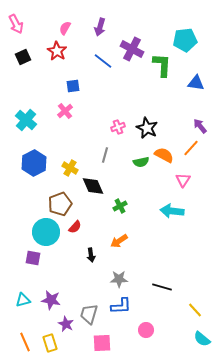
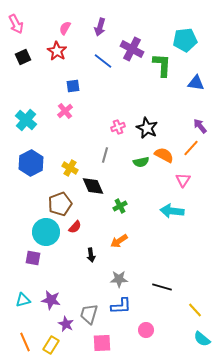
blue hexagon at (34, 163): moved 3 px left
yellow rectangle at (50, 343): moved 1 px right, 2 px down; rotated 48 degrees clockwise
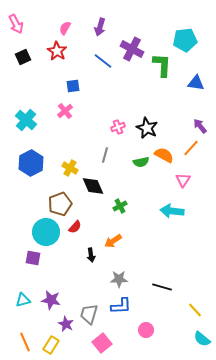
orange arrow at (119, 241): moved 6 px left
pink square at (102, 343): rotated 36 degrees counterclockwise
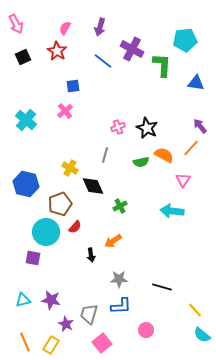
blue hexagon at (31, 163): moved 5 px left, 21 px down; rotated 20 degrees counterclockwise
cyan semicircle at (202, 339): moved 4 px up
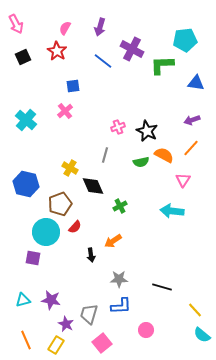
green L-shape at (162, 65): rotated 95 degrees counterclockwise
purple arrow at (200, 126): moved 8 px left, 6 px up; rotated 70 degrees counterclockwise
black star at (147, 128): moved 3 px down
orange line at (25, 342): moved 1 px right, 2 px up
yellow rectangle at (51, 345): moved 5 px right
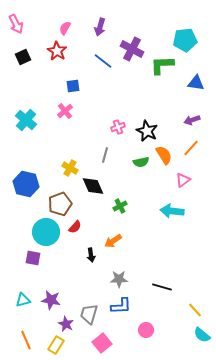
orange semicircle at (164, 155): rotated 30 degrees clockwise
pink triangle at (183, 180): rotated 21 degrees clockwise
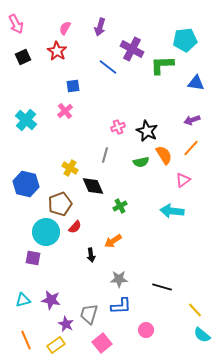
blue line at (103, 61): moved 5 px right, 6 px down
yellow rectangle at (56, 345): rotated 24 degrees clockwise
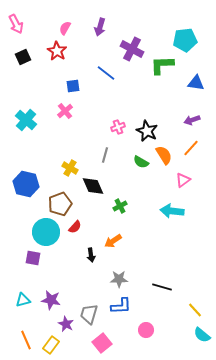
blue line at (108, 67): moved 2 px left, 6 px down
green semicircle at (141, 162): rotated 42 degrees clockwise
yellow rectangle at (56, 345): moved 5 px left; rotated 18 degrees counterclockwise
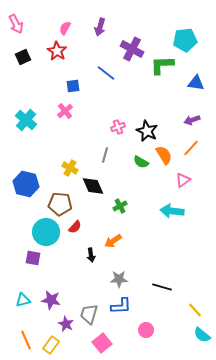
brown pentagon at (60, 204): rotated 25 degrees clockwise
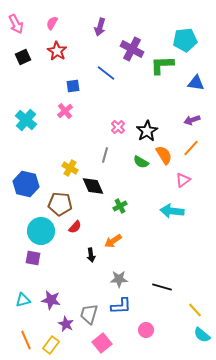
pink semicircle at (65, 28): moved 13 px left, 5 px up
pink cross at (118, 127): rotated 24 degrees counterclockwise
black star at (147, 131): rotated 15 degrees clockwise
cyan circle at (46, 232): moved 5 px left, 1 px up
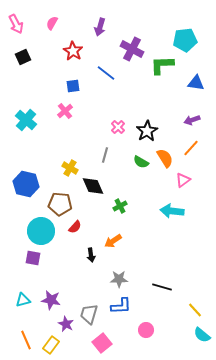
red star at (57, 51): moved 16 px right
orange semicircle at (164, 155): moved 1 px right, 3 px down
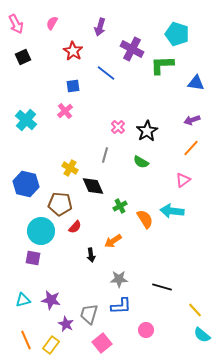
cyan pentagon at (185, 40): moved 8 px left, 6 px up; rotated 25 degrees clockwise
orange semicircle at (165, 158): moved 20 px left, 61 px down
